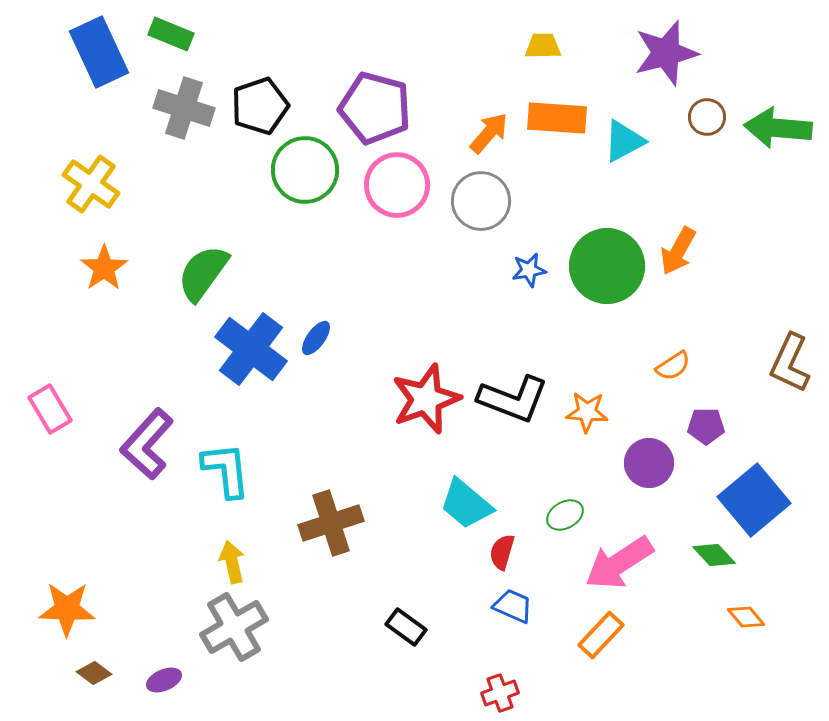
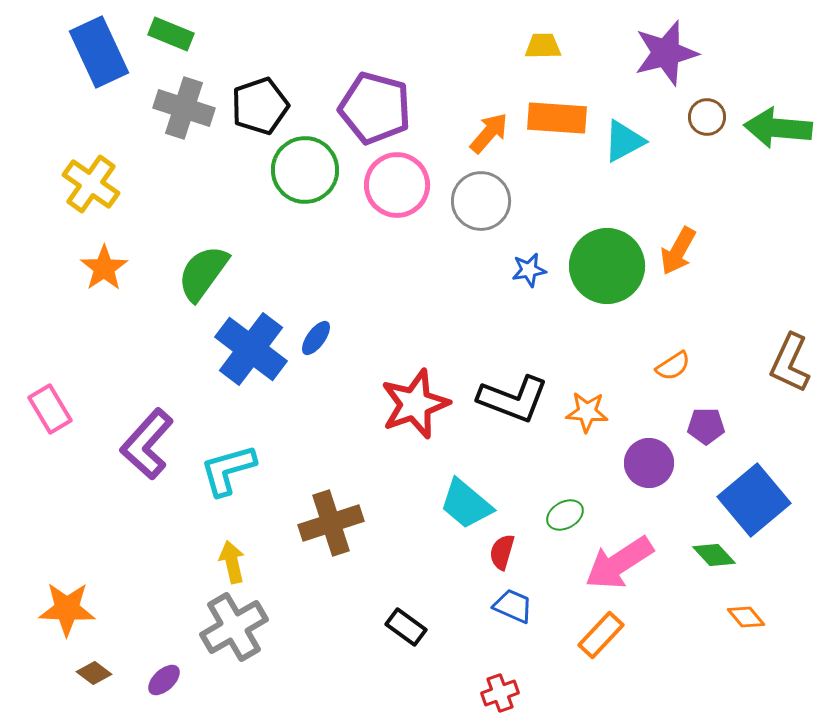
red star at (426, 399): moved 11 px left, 5 px down
cyan L-shape at (226, 470): moved 2 px right; rotated 100 degrees counterclockwise
purple ellipse at (164, 680): rotated 20 degrees counterclockwise
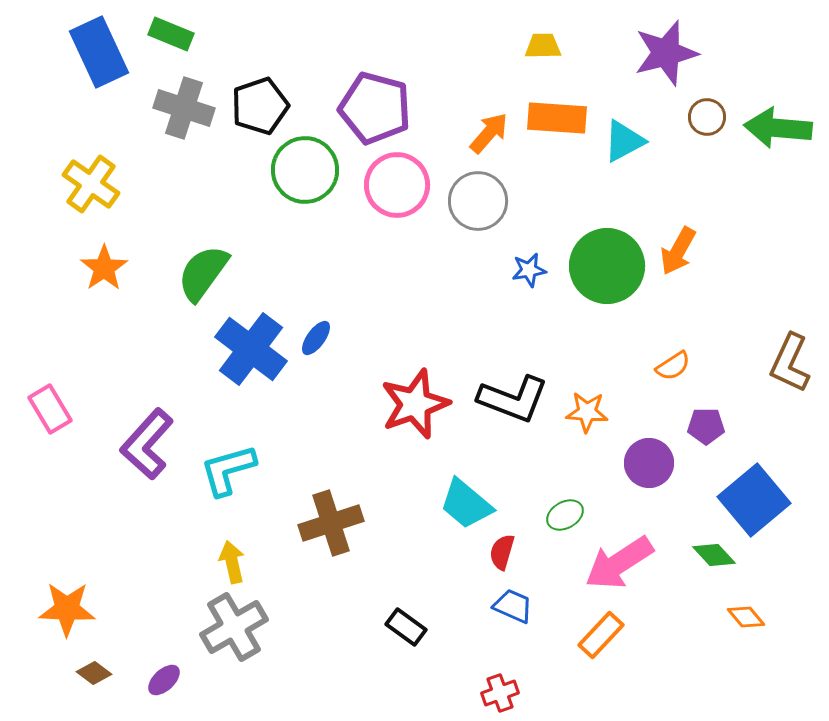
gray circle at (481, 201): moved 3 px left
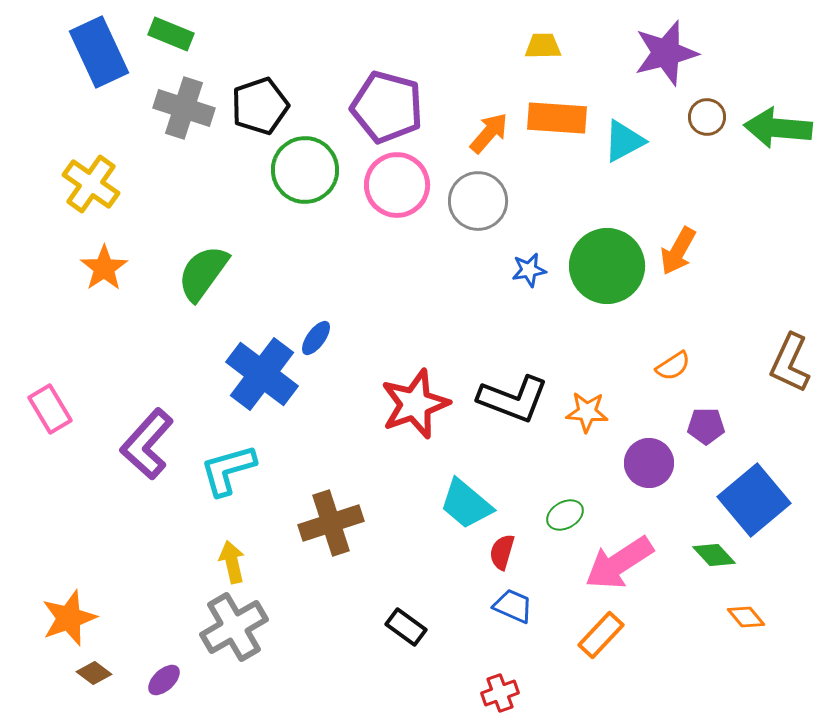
purple pentagon at (375, 108): moved 12 px right, 1 px up
blue cross at (251, 349): moved 11 px right, 25 px down
orange star at (67, 609): moved 2 px right, 9 px down; rotated 22 degrees counterclockwise
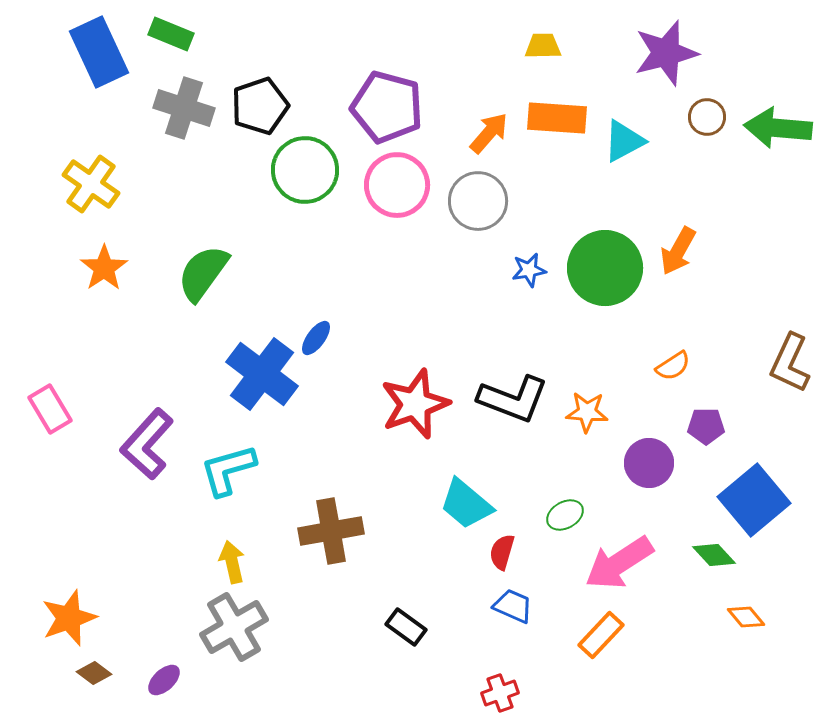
green circle at (607, 266): moved 2 px left, 2 px down
brown cross at (331, 523): moved 8 px down; rotated 8 degrees clockwise
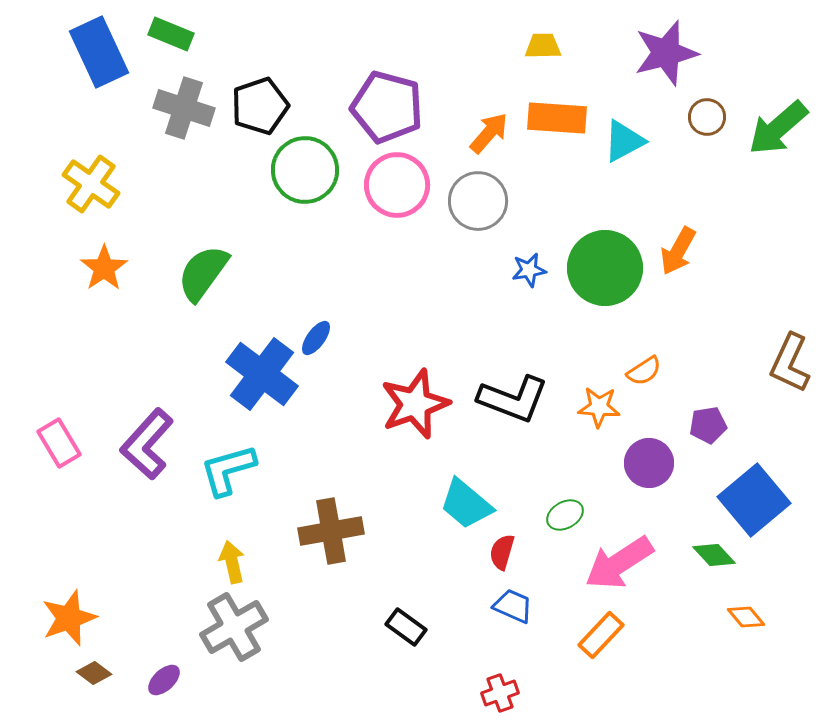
green arrow at (778, 128): rotated 46 degrees counterclockwise
orange semicircle at (673, 366): moved 29 px left, 5 px down
pink rectangle at (50, 409): moved 9 px right, 34 px down
orange star at (587, 412): moved 12 px right, 5 px up
purple pentagon at (706, 426): moved 2 px right, 1 px up; rotated 9 degrees counterclockwise
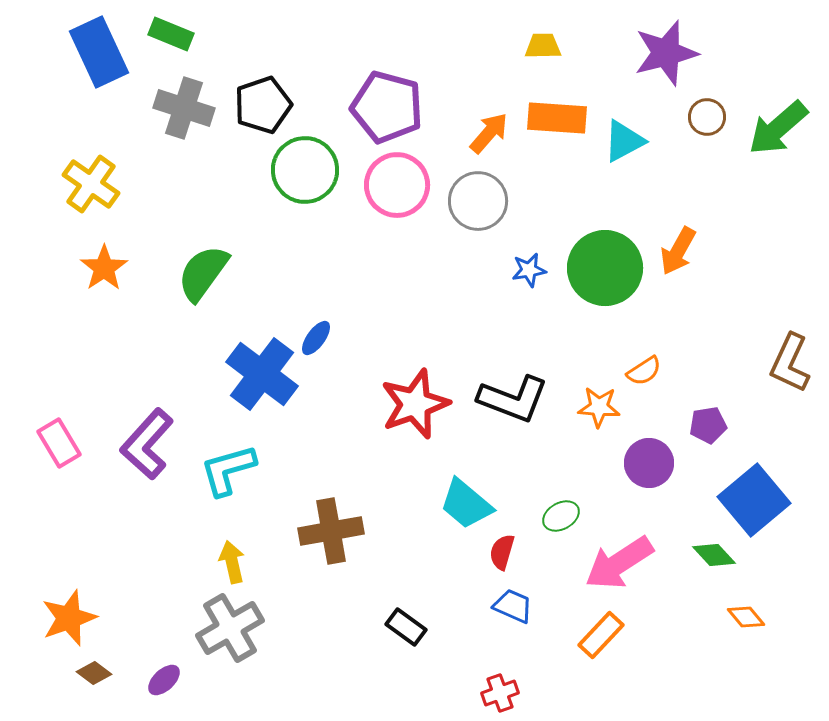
black pentagon at (260, 106): moved 3 px right, 1 px up
green ellipse at (565, 515): moved 4 px left, 1 px down
gray cross at (234, 627): moved 4 px left, 1 px down
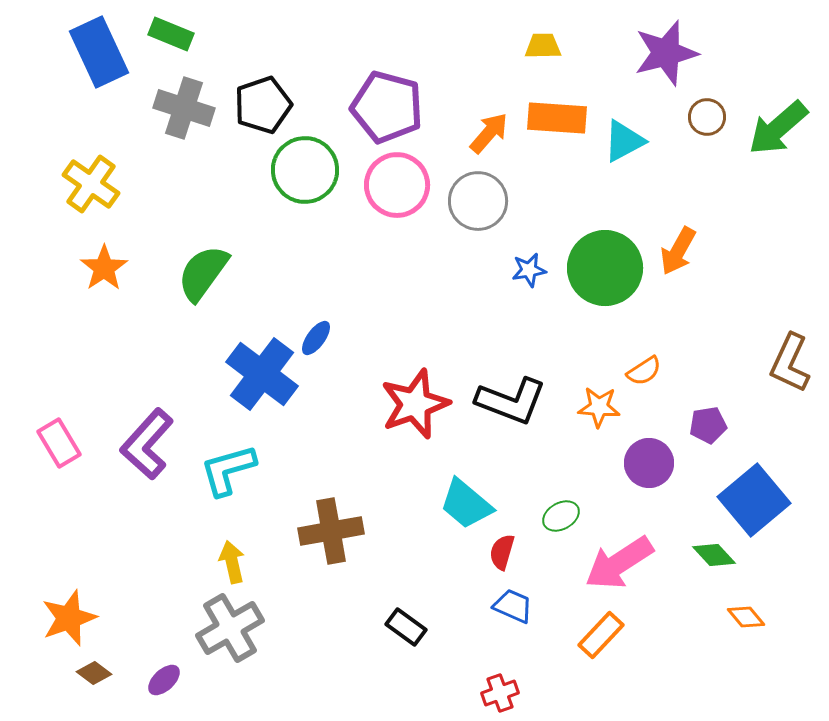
black L-shape at (513, 399): moved 2 px left, 2 px down
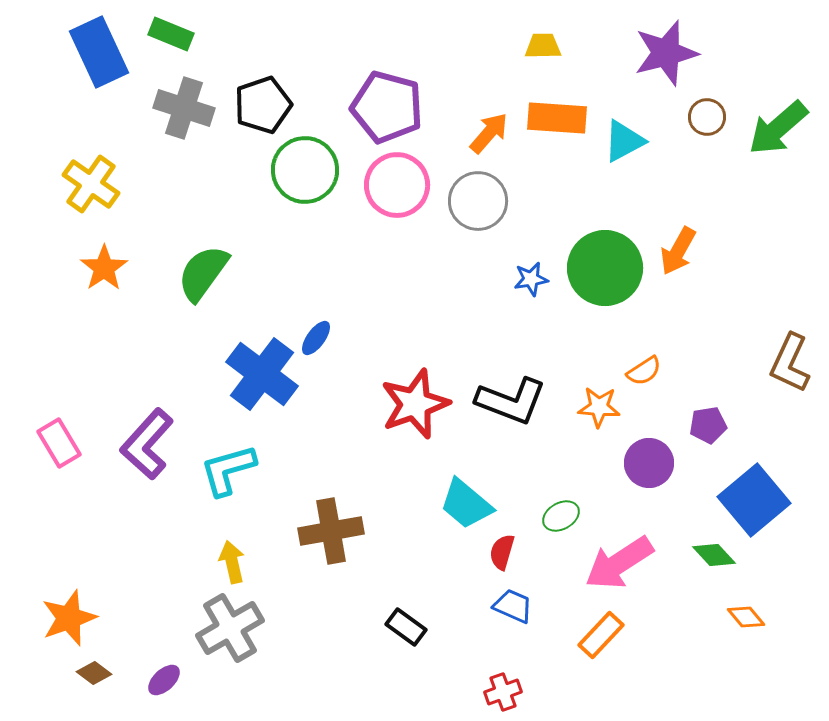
blue star at (529, 270): moved 2 px right, 9 px down
red cross at (500, 693): moved 3 px right, 1 px up
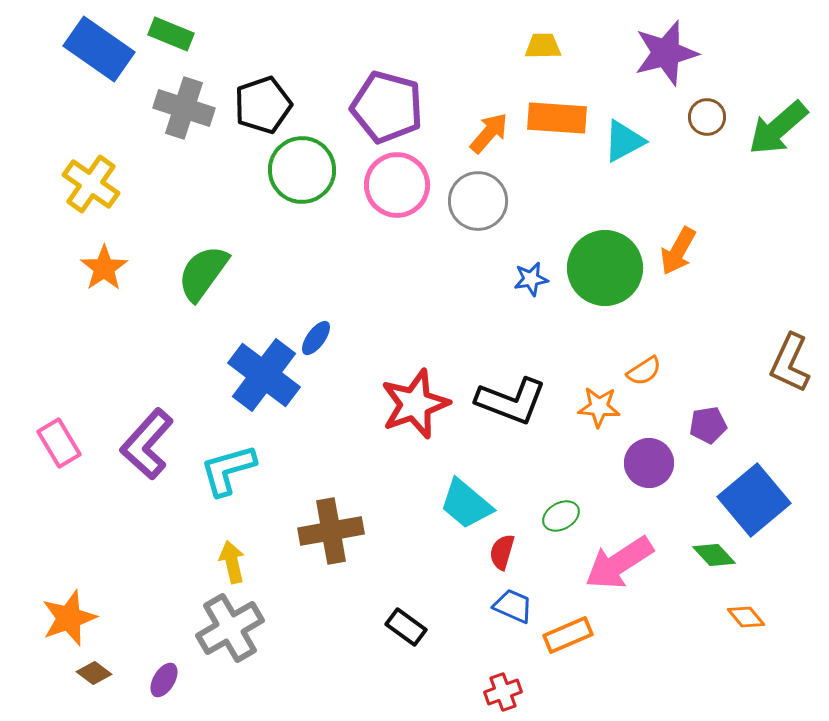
blue rectangle at (99, 52): moved 3 px up; rotated 30 degrees counterclockwise
green circle at (305, 170): moved 3 px left
blue cross at (262, 374): moved 2 px right, 1 px down
orange rectangle at (601, 635): moved 33 px left; rotated 24 degrees clockwise
purple ellipse at (164, 680): rotated 16 degrees counterclockwise
